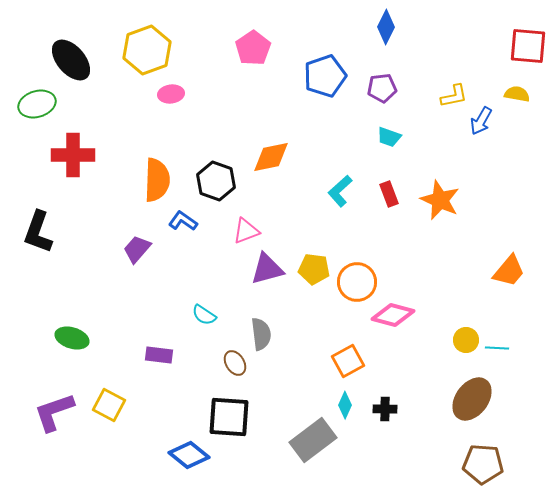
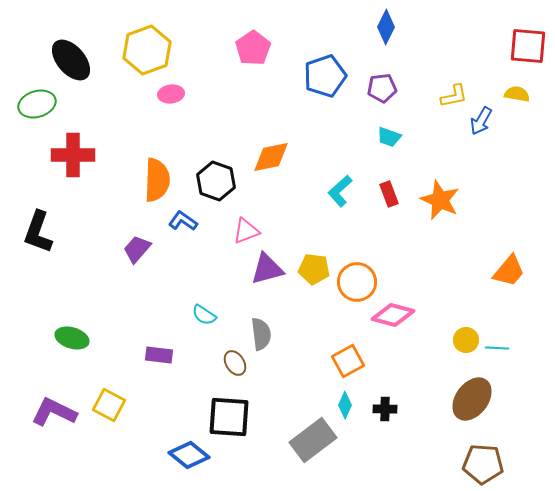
purple L-shape at (54, 412): rotated 45 degrees clockwise
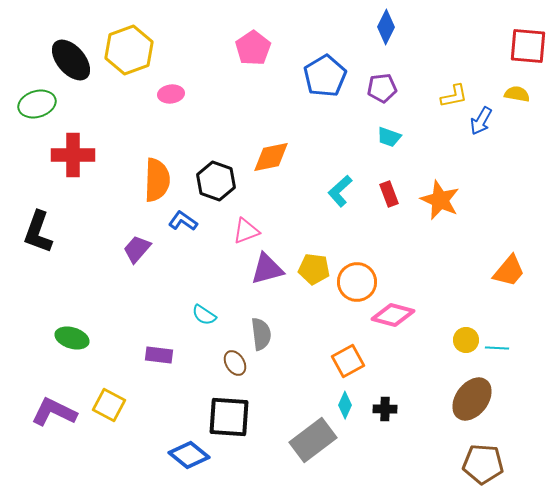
yellow hexagon at (147, 50): moved 18 px left
blue pentagon at (325, 76): rotated 12 degrees counterclockwise
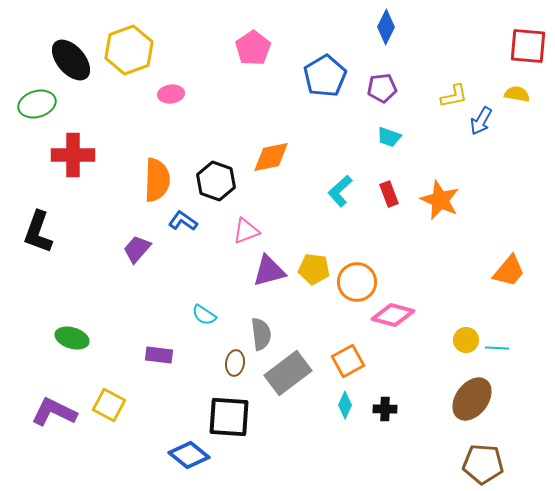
purple triangle at (267, 269): moved 2 px right, 2 px down
brown ellipse at (235, 363): rotated 40 degrees clockwise
gray rectangle at (313, 440): moved 25 px left, 67 px up
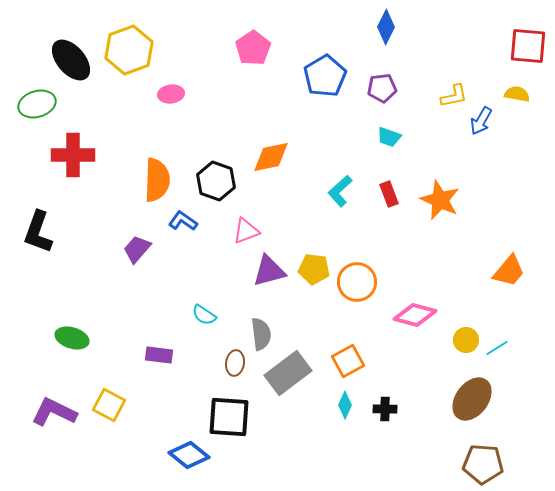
pink diamond at (393, 315): moved 22 px right
cyan line at (497, 348): rotated 35 degrees counterclockwise
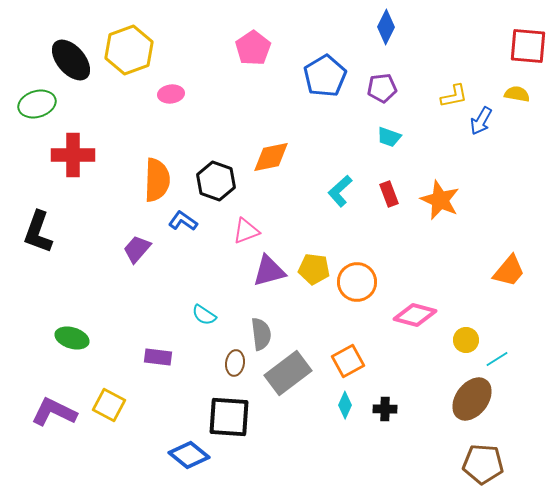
cyan line at (497, 348): moved 11 px down
purple rectangle at (159, 355): moved 1 px left, 2 px down
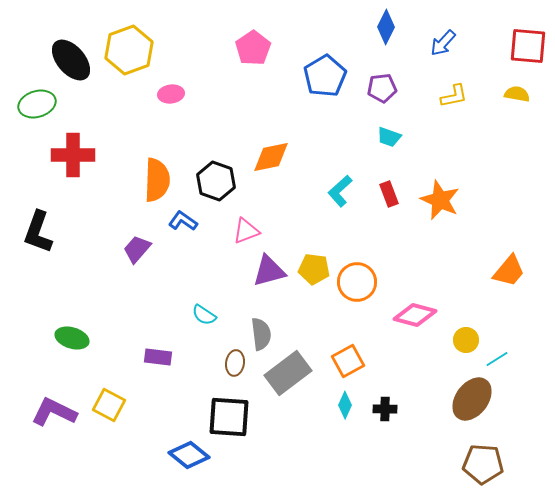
blue arrow at (481, 121): moved 38 px left, 78 px up; rotated 12 degrees clockwise
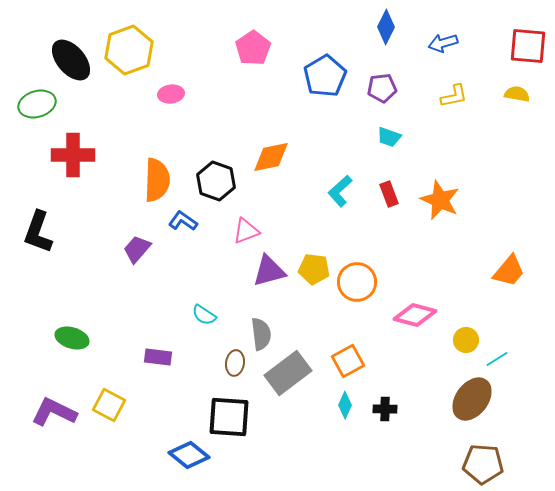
blue arrow at (443, 43): rotated 32 degrees clockwise
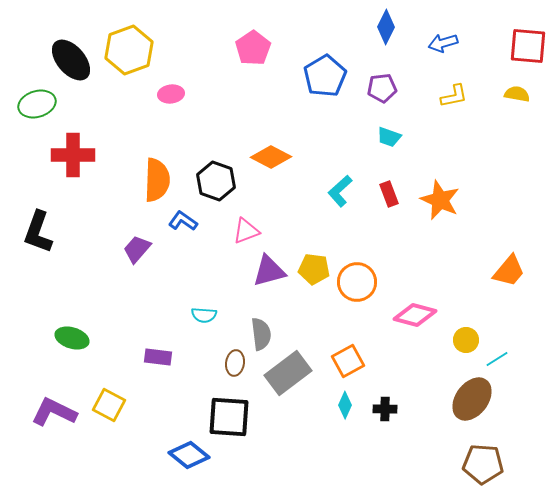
orange diamond at (271, 157): rotated 39 degrees clockwise
cyan semicircle at (204, 315): rotated 30 degrees counterclockwise
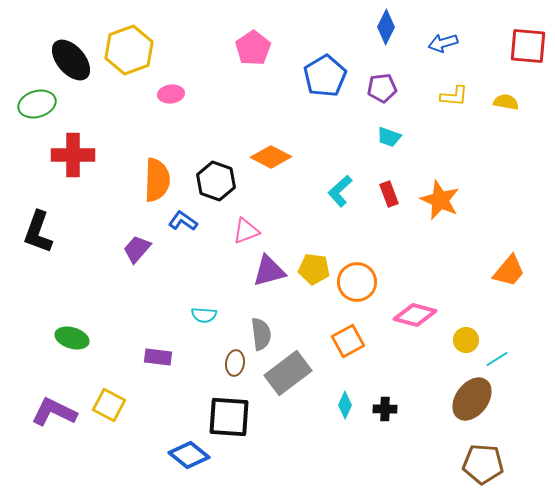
yellow semicircle at (517, 94): moved 11 px left, 8 px down
yellow L-shape at (454, 96): rotated 16 degrees clockwise
orange square at (348, 361): moved 20 px up
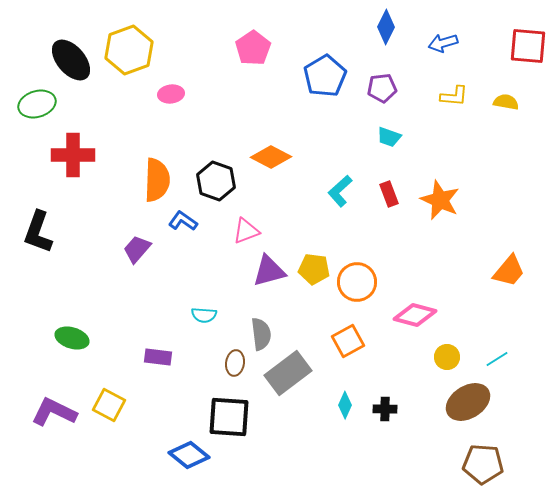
yellow circle at (466, 340): moved 19 px left, 17 px down
brown ellipse at (472, 399): moved 4 px left, 3 px down; rotated 21 degrees clockwise
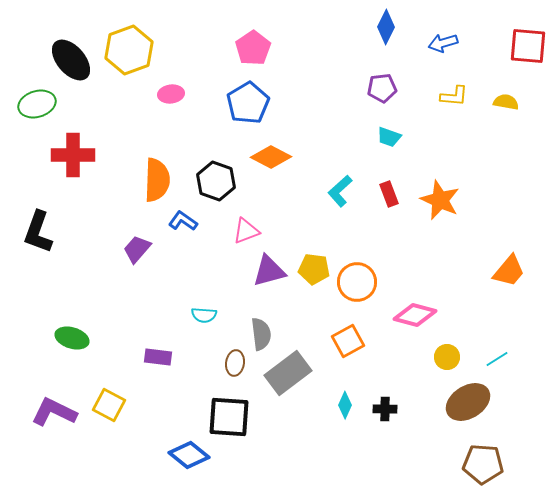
blue pentagon at (325, 76): moved 77 px left, 27 px down
